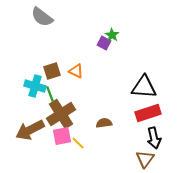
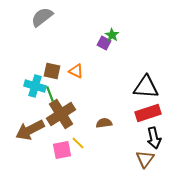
gray semicircle: rotated 105 degrees clockwise
brown square: rotated 30 degrees clockwise
black triangle: moved 2 px right
pink square: moved 14 px down
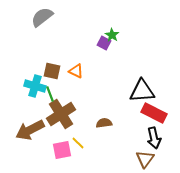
black triangle: moved 4 px left, 4 px down; rotated 8 degrees counterclockwise
red rectangle: moved 6 px right; rotated 45 degrees clockwise
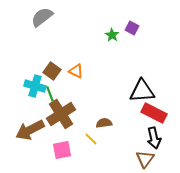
purple square: moved 28 px right, 15 px up
brown square: rotated 24 degrees clockwise
yellow line: moved 13 px right, 4 px up
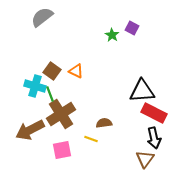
yellow line: rotated 24 degrees counterclockwise
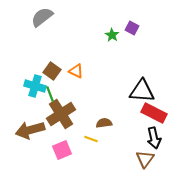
black triangle: rotated 8 degrees clockwise
brown arrow: rotated 12 degrees clockwise
pink square: rotated 12 degrees counterclockwise
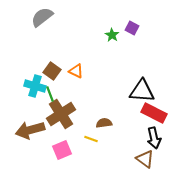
brown triangle: rotated 30 degrees counterclockwise
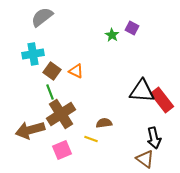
cyan cross: moved 2 px left, 32 px up; rotated 25 degrees counterclockwise
green line: moved 2 px up
red rectangle: moved 8 px right, 13 px up; rotated 25 degrees clockwise
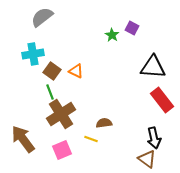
black triangle: moved 11 px right, 24 px up
brown arrow: moved 7 px left, 9 px down; rotated 68 degrees clockwise
brown triangle: moved 2 px right
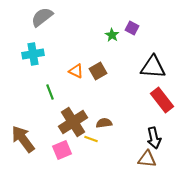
brown square: moved 46 px right; rotated 24 degrees clockwise
brown cross: moved 12 px right, 8 px down
brown triangle: rotated 30 degrees counterclockwise
